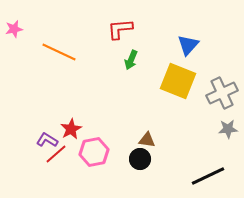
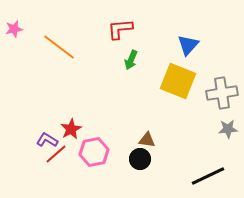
orange line: moved 5 px up; rotated 12 degrees clockwise
gray cross: rotated 16 degrees clockwise
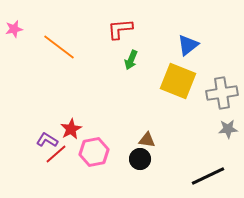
blue triangle: rotated 10 degrees clockwise
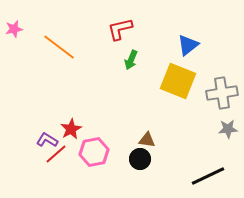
red L-shape: rotated 8 degrees counterclockwise
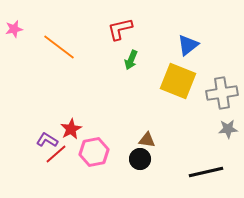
black line: moved 2 px left, 4 px up; rotated 12 degrees clockwise
